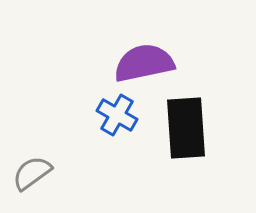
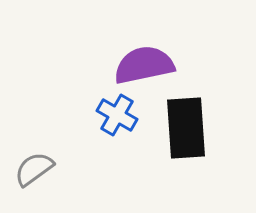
purple semicircle: moved 2 px down
gray semicircle: moved 2 px right, 4 px up
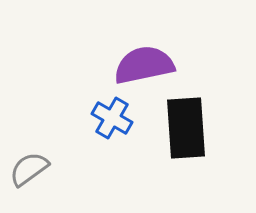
blue cross: moved 5 px left, 3 px down
gray semicircle: moved 5 px left
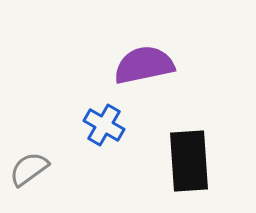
blue cross: moved 8 px left, 7 px down
black rectangle: moved 3 px right, 33 px down
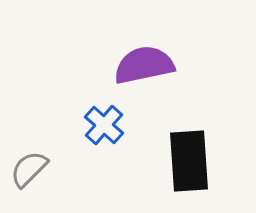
blue cross: rotated 12 degrees clockwise
gray semicircle: rotated 9 degrees counterclockwise
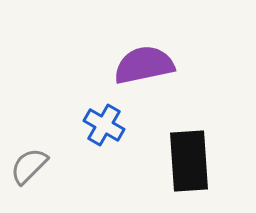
blue cross: rotated 12 degrees counterclockwise
gray semicircle: moved 3 px up
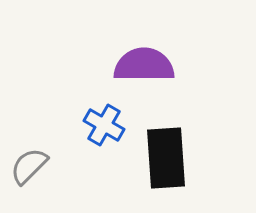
purple semicircle: rotated 12 degrees clockwise
black rectangle: moved 23 px left, 3 px up
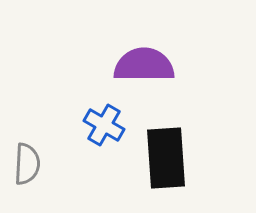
gray semicircle: moved 2 px left, 2 px up; rotated 138 degrees clockwise
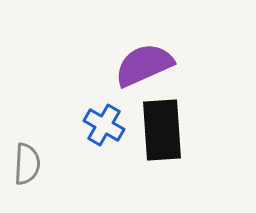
purple semicircle: rotated 24 degrees counterclockwise
black rectangle: moved 4 px left, 28 px up
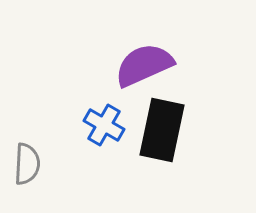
black rectangle: rotated 16 degrees clockwise
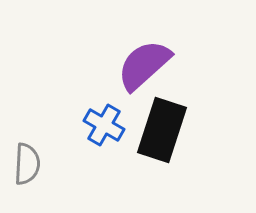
purple semicircle: rotated 18 degrees counterclockwise
black rectangle: rotated 6 degrees clockwise
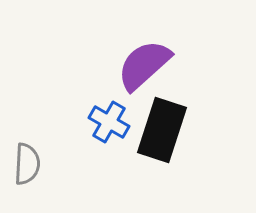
blue cross: moved 5 px right, 3 px up
